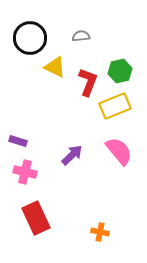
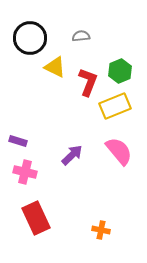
green hexagon: rotated 10 degrees counterclockwise
orange cross: moved 1 px right, 2 px up
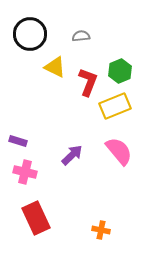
black circle: moved 4 px up
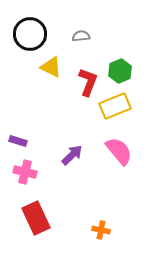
yellow triangle: moved 4 px left
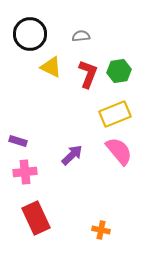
green hexagon: moved 1 px left; rotated 15 degrees clockwise
red L-shape: moved 8 px up
yellow rectangle: moved 8 px down
pink cross: rotated 20 degrees counterclockwise
